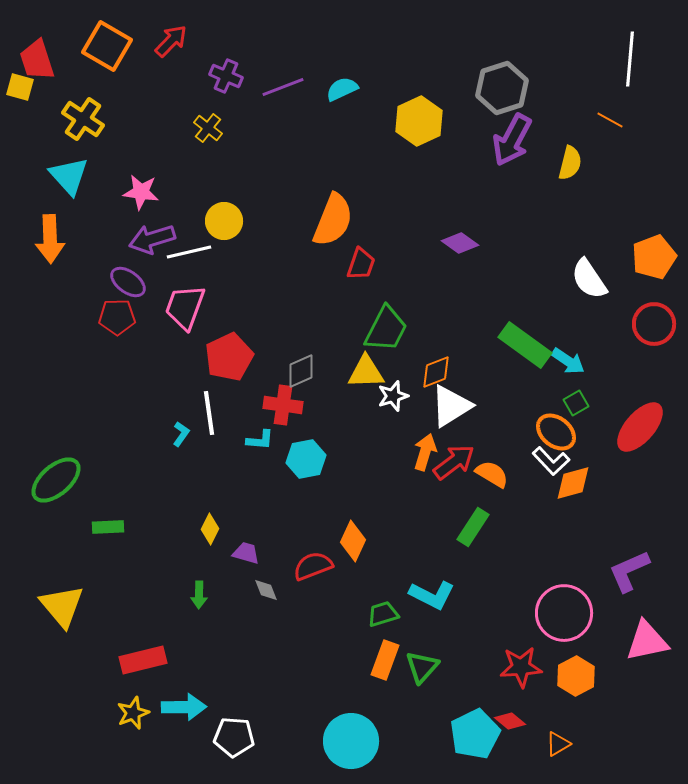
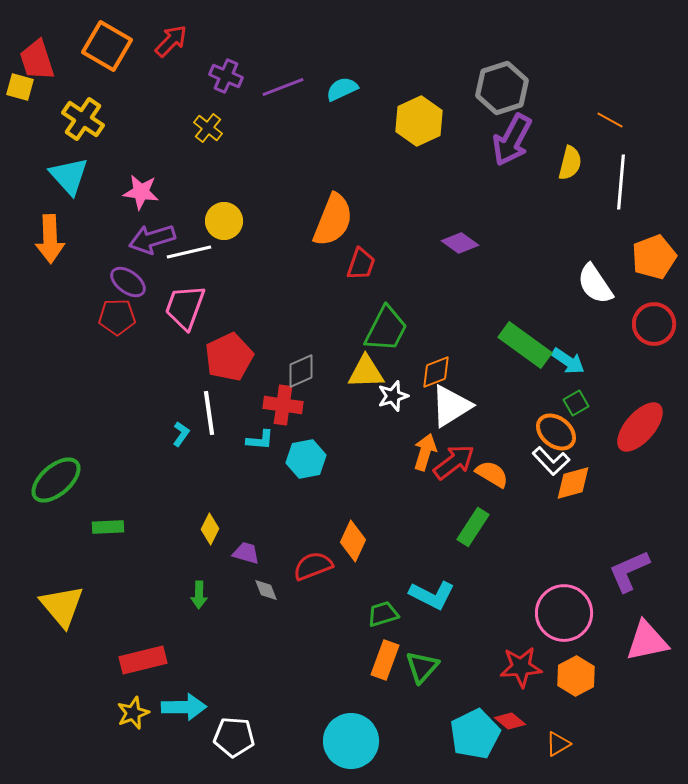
white line at (630, 59): moved 9 px left, 123 px down
white semicircle at (589, 279): moved 6 px right, 5 px down
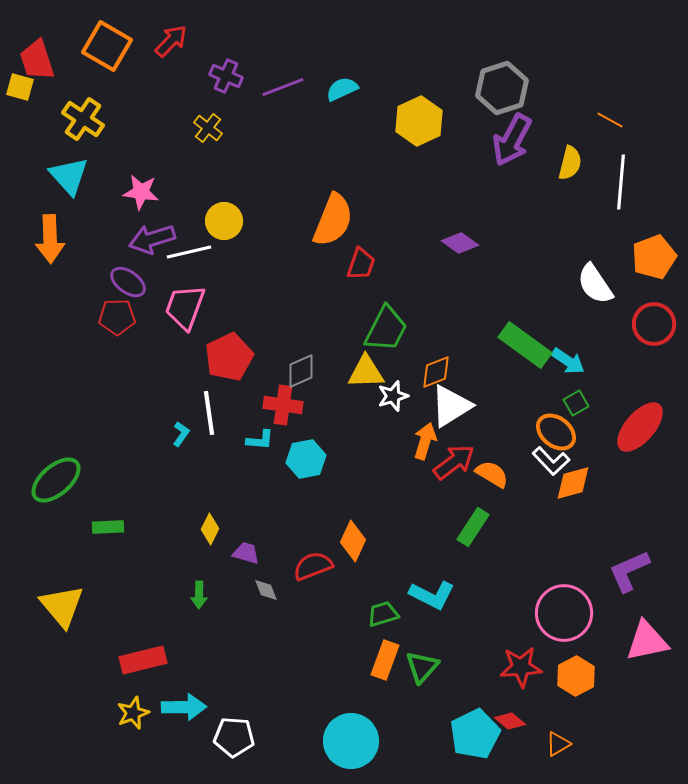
orange arrow at (425, 452): moved 11 px up
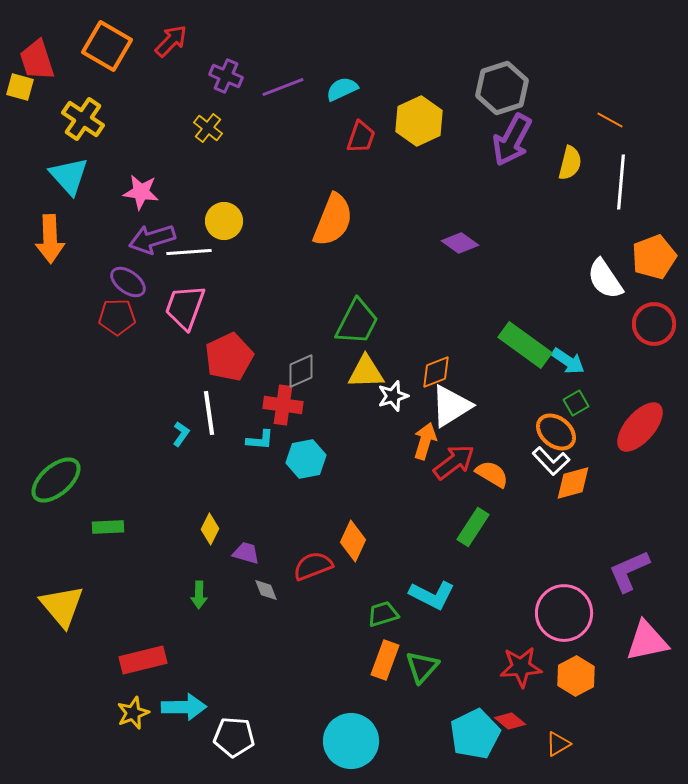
white line at (189, 252): rotated 9 degrees clockwise
red trapezoid at (361, 264): moved 127 px up
white semicircle at (595, 284): moved 10 px right, 5 px up
green trapezoid at (386, 329): moved 29 px left, 7 px up
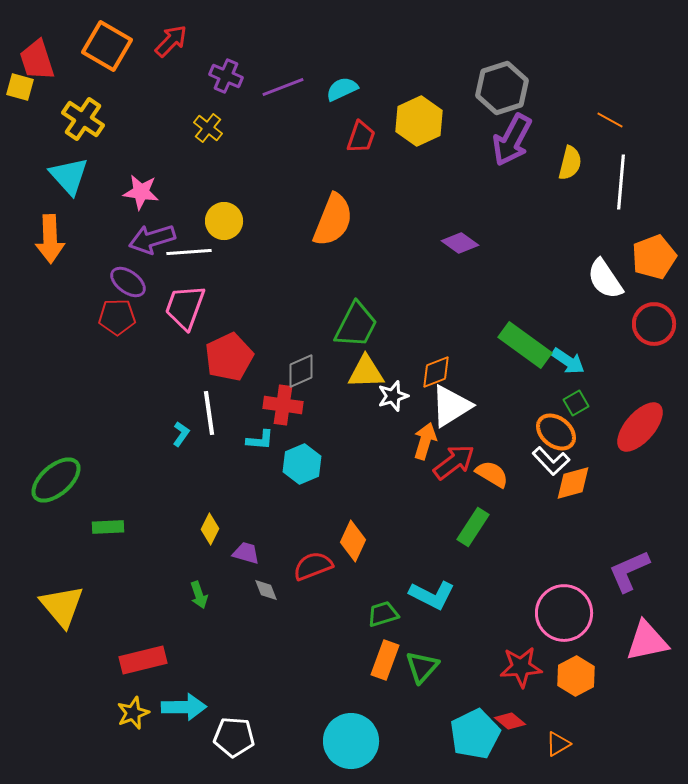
green trapezoid at (357, 322): moved 1 px left, 3 px down
cyan hexagon at (306, 459): moved 4 px left, 5 px down; rotated 12 degrees counterclockwise
green arrow at (199, 595): rotated 20 degrees counterclockwise
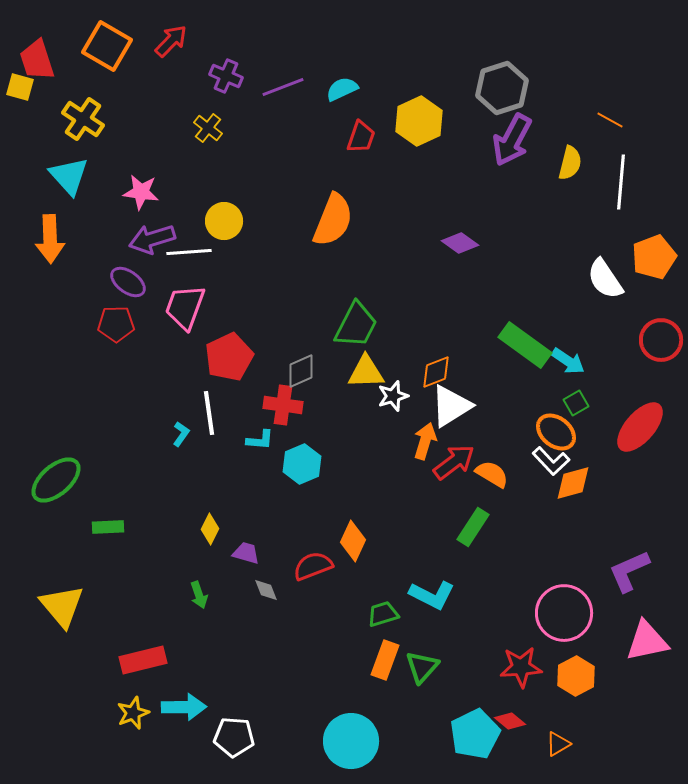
red pentagon at (117, 317): moved 1 px left, 7 px down
red circle at (654, 324): moved 7 px right, 16 px down
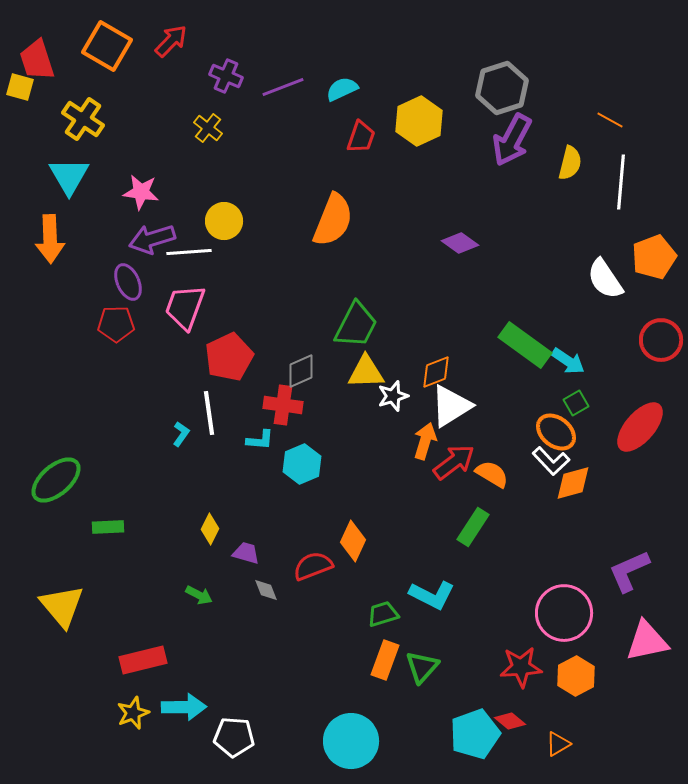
cyan triangle at (69, 176): rotated 12 degrees clockwise
purple ellipse at (128, 282): rotated 30 degrees clockwise
green arrow at (199, 595): rotated 44 degrees counterclockwise
cyan pentagon at (475, 734): rotated 6 degrees clockwise
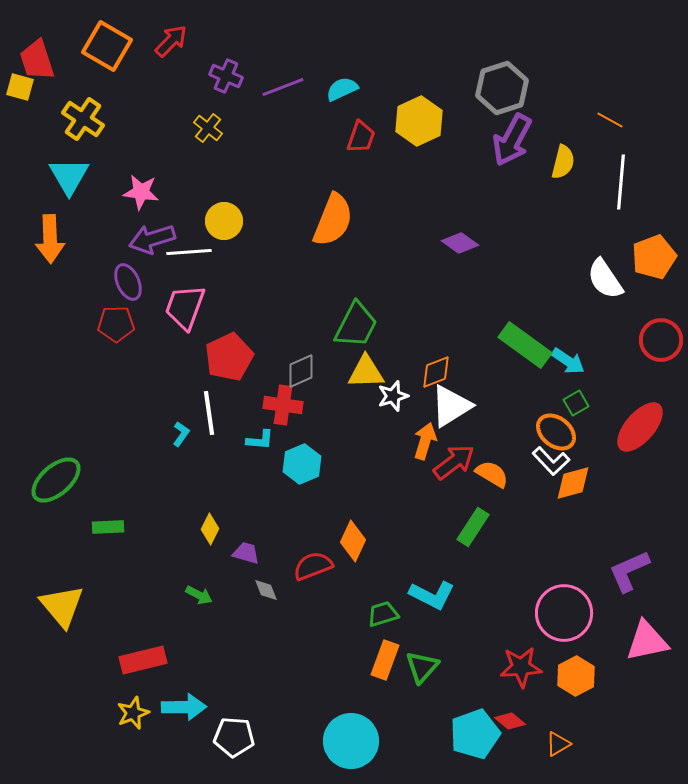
yellow semicircle at (570, 163): moved 7 px left, 1 px up
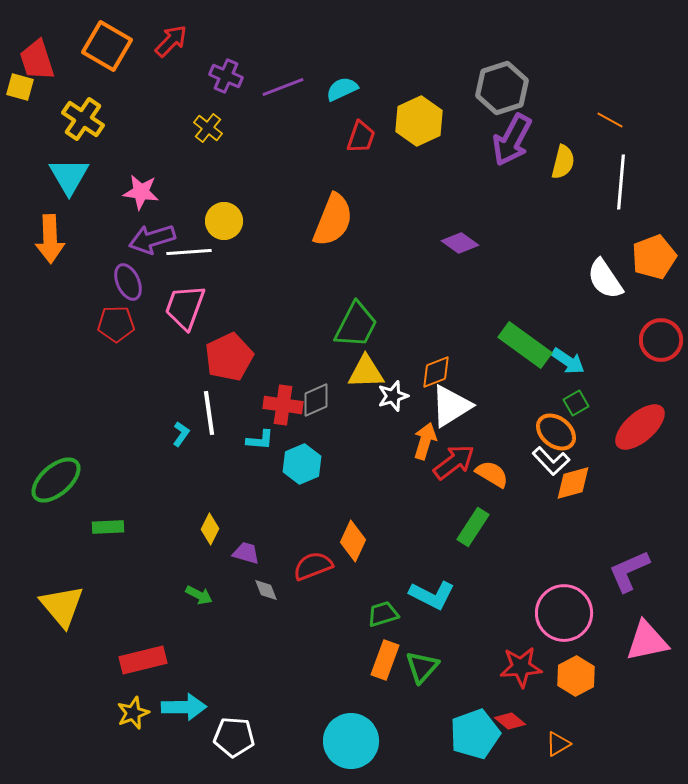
gray diamond at (301, 371): moved 15 px right, 29 px down
red ellipse at (640, 427): rotated 8 degrees clockwise
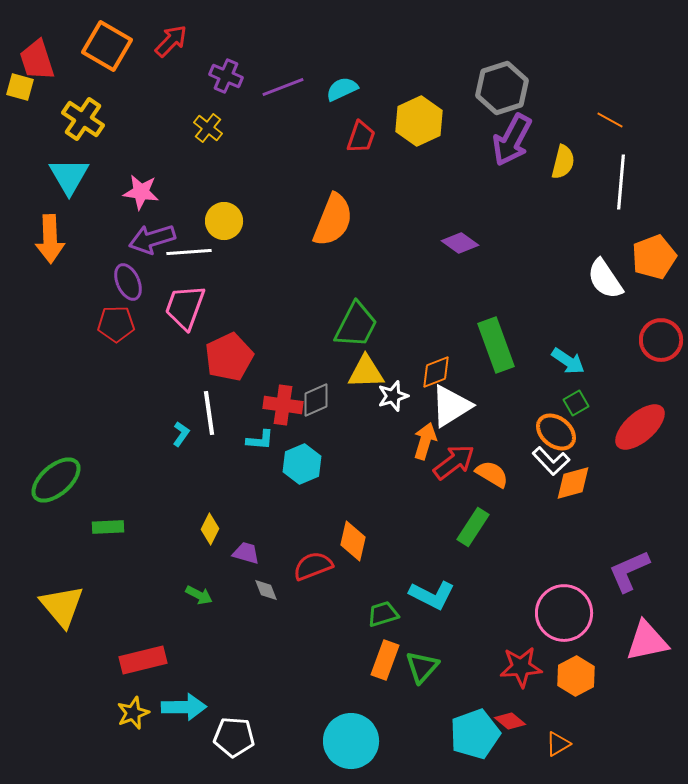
green rectangle at (525, 345): moved 29 px left; rotated 34 degrees clockwise
orange diamond at (353, 541): rotated 12 degrees counterclockwise
